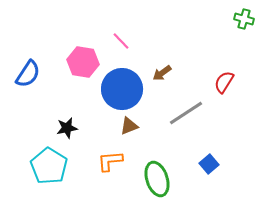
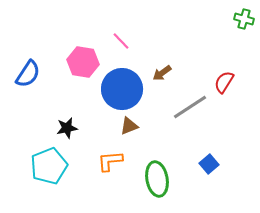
gray line: moved 4 px right, 6 px up
cyan pentagon: rotated 18 degrees clockwise
green ellipse: rotated 8 degrees clockwise
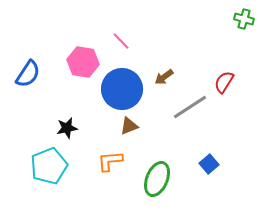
brown arrow: moved 2 px right, 4 px down
green ellipse: rotated 32 degrees clockwise
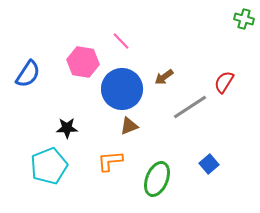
black star: rotated 10 degrees clockwise
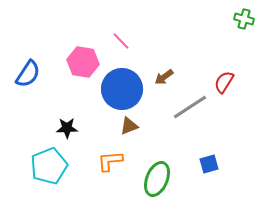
blue square: rotated 24 degrees clockwise
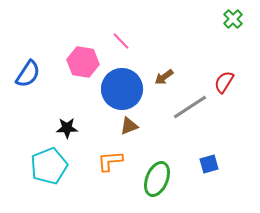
green cross: moved 11 px left; rotated 30 degrees clockwise
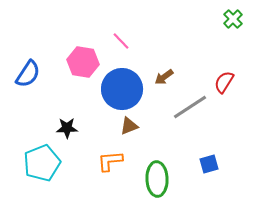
cyan pentagon: moved 7 px left, 3 px up
green ellipse: rotated 24 degrees counterclockwise
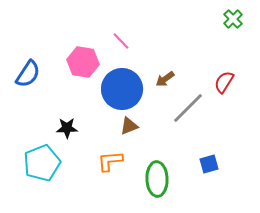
brown arrow: moved 1 px right, 2 px down
gray line: moved 2 px left, 1 px down; rotated 12 degrees counterclockwise
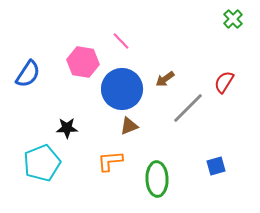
blue square: moved 7 px right, 2 px down
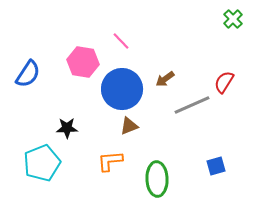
gray line: moved 4 px right, 3 px up; rotated 21 degrees clockwise
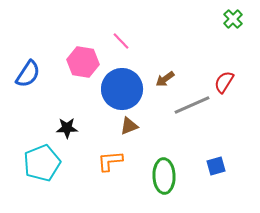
green ellipse: moved 7 px right, 3 px up
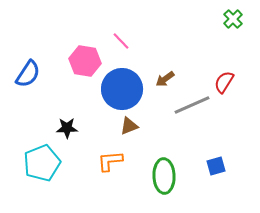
pink hexagon: moved 2 px right, 1 px up
